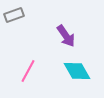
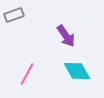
pink line: moved 1 px left, 3 px down
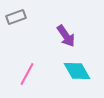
gray rectangle: moved 2 px right, 2 px down
